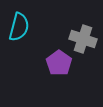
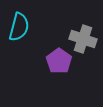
purple pentagon: moved 2 px up
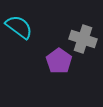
cyan semicircle: rotated 68 degrees counterclockwise
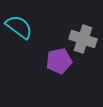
purple pentagon: rotated 25 degrees clockwise
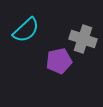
cyan semicircle: moved 7 px right, 3 px down; rotated 100 degrees clockwise
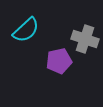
gray cross: moved 2 px right
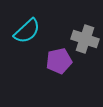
cyan semicircle: moved 1 px right, 1 px down
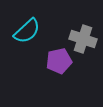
gray cross: moved 2 px left
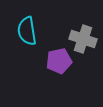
cyan semicircle: rotated 124 degrees clockwise
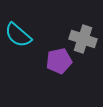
cyan semicircle: moved 9 px left, 4 px down; rotated 40 degrees counterclockwise
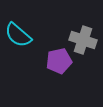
gray cross: moved 1 px down
